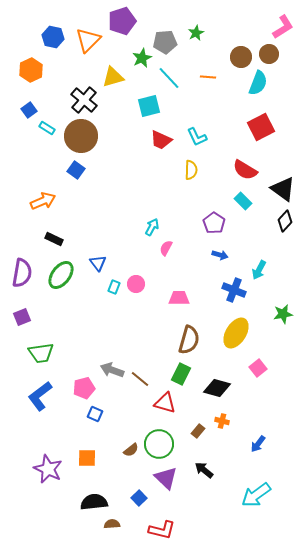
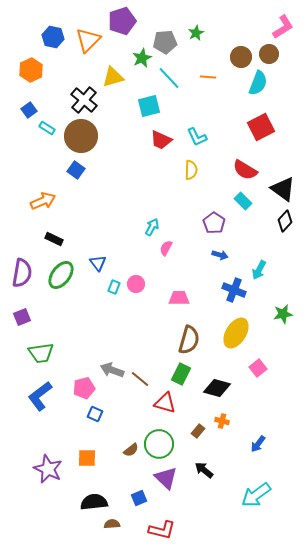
blue square at (139, 498): rotated 21 degrees clockwise
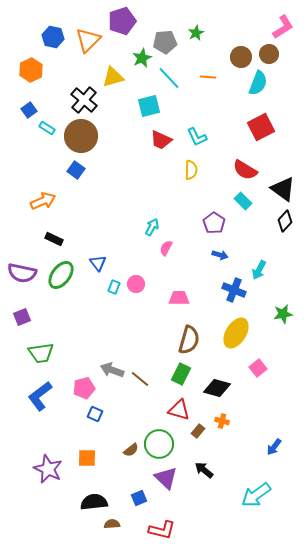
purple semicircle at (22, 273): rotated 92 degrees clockwise
red triangle at (165, 403): moved 14 px right, 7 px down
blue arrow at (258, 444): moved 16 px right, 3 px down
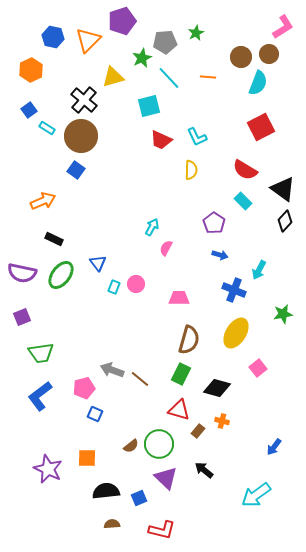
brown semicircle at (131, 450): moved 4 px up
black semicircle at (94, 502): moved 12 px right, 11 px up
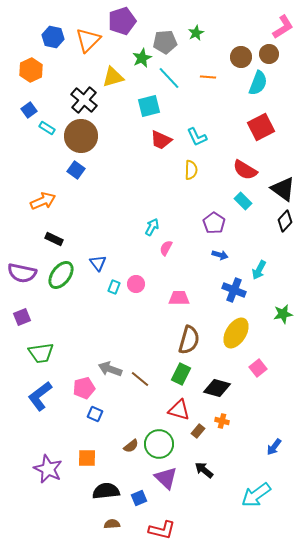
gray arrow at (112, 370): moved 2 px left, 1 px up
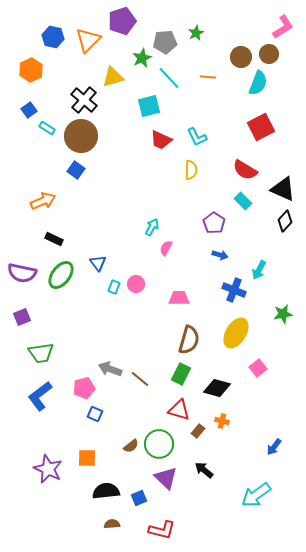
black triangle at (283, 189): rotated 12 degrees counterclockwise
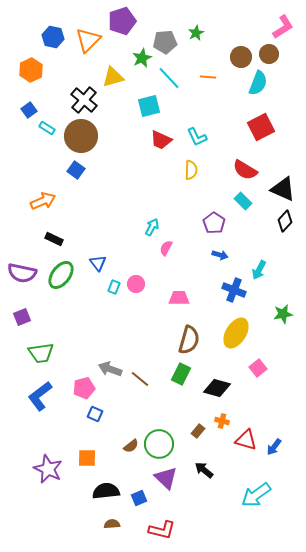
red triangle at (179, 410): moved 67 px right, 30 px down
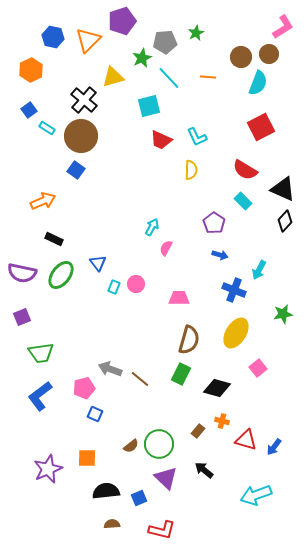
purple star at (48, 469): rotated 24 degrees clockwise
cyan arrow at (256, 495): rotated 16 degrees clockwise
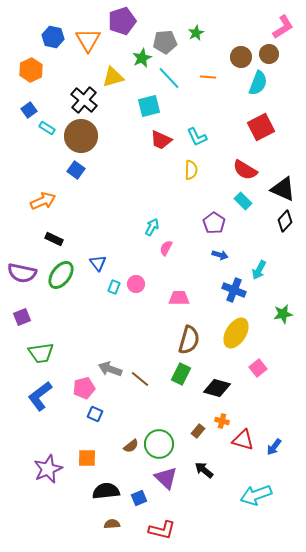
orange triangle at (88, 40): rotated 16 degrees counterclockwise
red triangle at (246, 440): moved 3 px left
